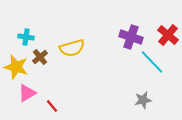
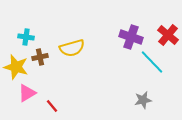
brown cross: rotated 28 degrees clockwise
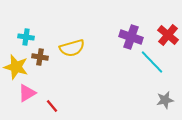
brown cross: rotated 21 degrees clockwise
gray star: moved 22 px right
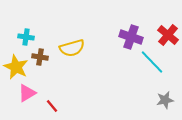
yellow star: rotated 10 degrees clockwise
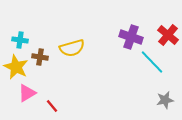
cyan cross: moved 6 px left, 3 px down
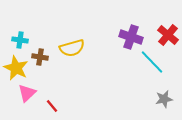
yellow star: moved 1 px down
pink triangle: rotated 12 degrees counterclockwise
gray star: moved 1 px left, 1 px up
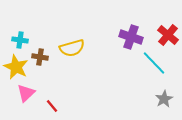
cyan line: moved 2 px right, 1 px down
yellow star: moved 1 px up
pink triangle: moved 1 px left
gray star: rotated 18 degrees counterclockwise
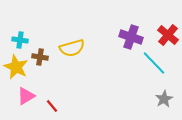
pink triangle: moved 3 px down; rotated 12 degrees clockwise
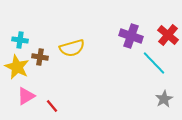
purple cross: moved 1 px up
yellow star: moved 1 px right
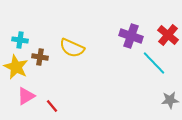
yellow semicircle: rotated 40 degrees clockwise
yellow star: moved 1 px left
gray star: moved 6 px right, 1 px down; rotated 24 degrees clockwise
